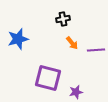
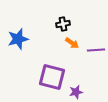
black cross: moved 5 px down
orange arrow: rotated 16 degrees counterclockwise
purple square: moved 4 px right, 1 px up
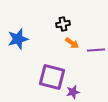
purple star: moved 3 px left
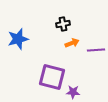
orange arrow: rotated 56 degrees counterclockwise
purple star: rotated 16 degrees clockwise
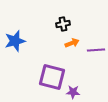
blue star: moved 3 px left, 2 px down
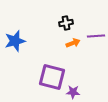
black cross: moved 3 px right, 1 px up
orange arrow: moved 1 px right
purple line: moved 14 px up
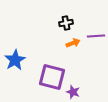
blue star: moved 19 px down; rotated 15 degrees counterclockwise
purple star: rotated 16 degrees clockwise
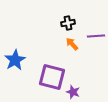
black cross: moved 2 px right
orange arrow: moved 1 px left, 1 px down; rotated 112 degrees counterclockwise
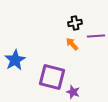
black cross: moved 7 px right
